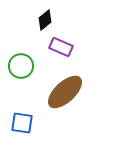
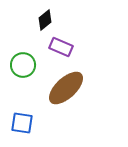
green circle: moved 2 px right, 1 px up
brown ellipse: moved 1 px right, 4 px up
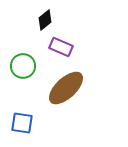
green circle: moved 1 px down
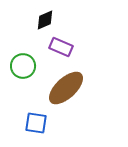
black diamond: rotated 15 degrees clockwise
blue square: moved 14 px right
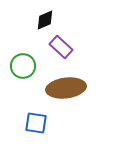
purple rectangle: rotated 20 degrees clockwise
brown ellipse: rotated 36 degrees clockwise
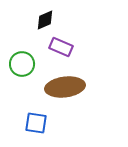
purple rectangle: rotated 20 degrees counterclockwise
green circle: moved 1 px left, 2 px up
brown ellipse: moved 1 px left, 1 px up
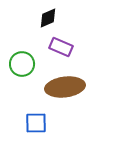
black diamond: moved 3 px right, 2 px up
blue square: rotated 10 degrees counterclockwise
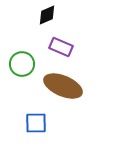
black diamond: moved 1 px left, 3 px up
brown ellipse: moved 2 px left, 1 px up; rotated 30 degrees clockwise
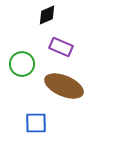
brown ellipse: moved 1 px right
